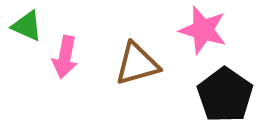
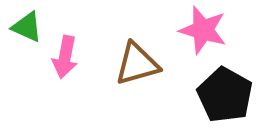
green triangle: moved 1 px down
black pentagon: rotated 6 degrees counterclockwise
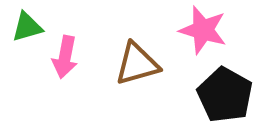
green triangle: rotated 40 degrees counterclockwise
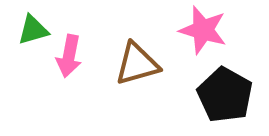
green triangle: moved 6 px right, 3 px down
pink arrow: moved 4 px right, 1 px up
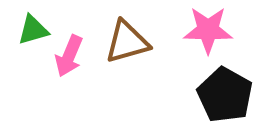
pink star: moved 5 px right; rotated 15 degrees counterclockwise
pink arrow: rotated 12 degrees clockwise
brown triangle: moved 10 px left, 22 px up
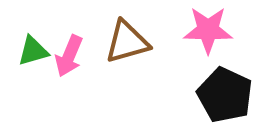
green triangle: moved 21 px down
black pentagon: rotated 4 degrees counterclockwise
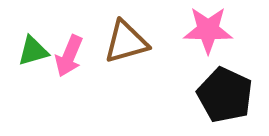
brown triangle: moved 1 px left
